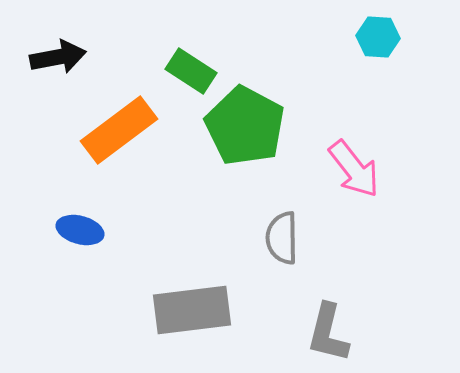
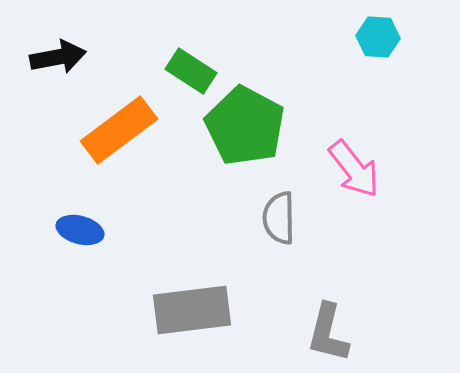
gray semicircle: moved 3 px left, 20 px up
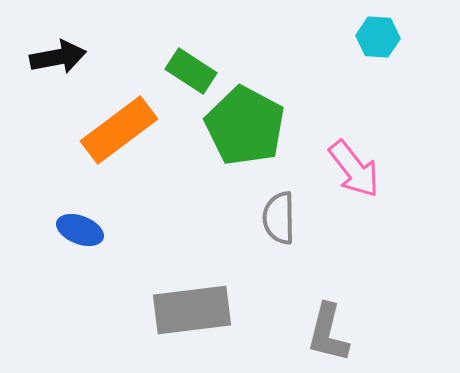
blue ellipse: rotated 6 degrees clockwise
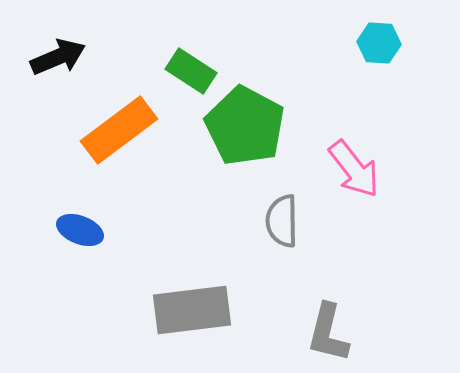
cyan hexagon: moved 1 px right, 6 px down
black arrow: rotated 12 degrees counterclockwise
gray semicircle: moved 3 px right, 3 px down
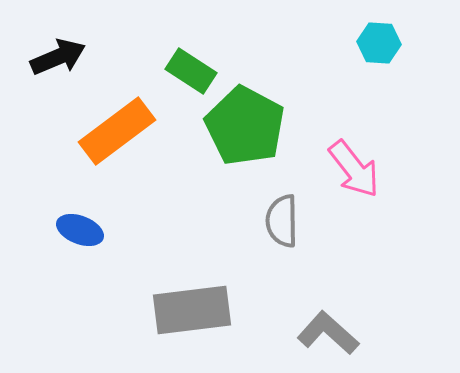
orange rectangle: moved 2 px left, 1 px down
gray L-shape: rotated 118 degrees clockwise
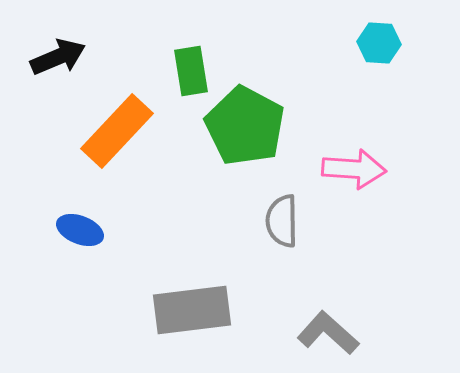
green rectangle: rotated 48 degrees clockwise
orange rectangle: rotated 10 degrees counterclockwise
pink arrow: rotated 48 degrees counterclockwise
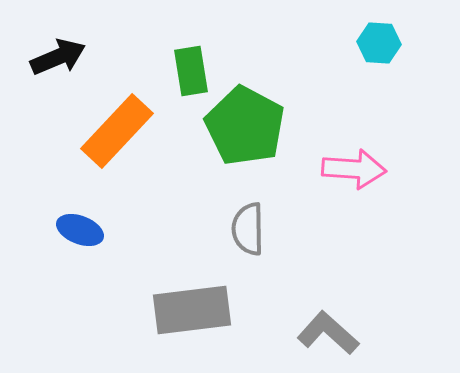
gray semicircle: moved 34 px left, 8 px down
